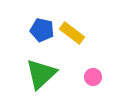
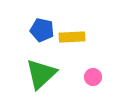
yellow rectangle: moved 4 px down; rotated 40 degrees counterclockwise
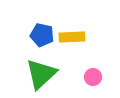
blue pentagon: moved 5 px down
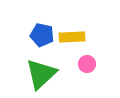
pink circle: moved 6 px left, 13 px up
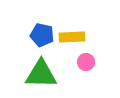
pink circle: moved 1 px left, 2 px up
green triangle: rotated 44 degrees clockwise
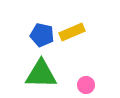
yellow rectangle: moved 5 px up; rotated 20 degrees counterclockwise
pink circle: moved 23 px down
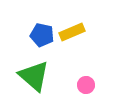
green triangle: moved 7 px left, 2 px down; rotated 40 degrees clockwise
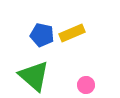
yellow rectangle: moved 1 px down
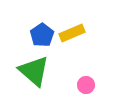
blue pentagon: rotated 25 degrees clockwise
green triangle: moved 5 px up
